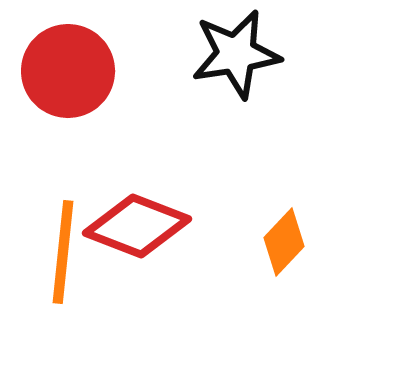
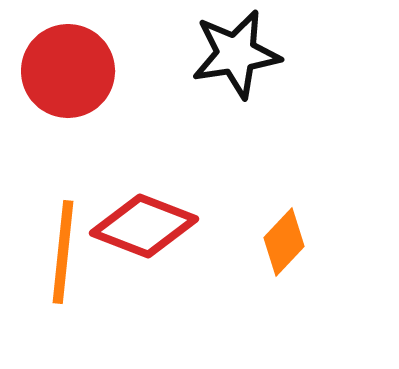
red diamond: moved 7 px right
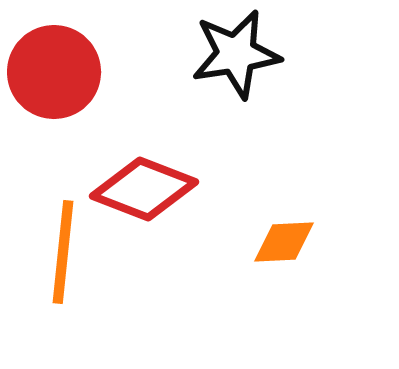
red circle: moved 14 px left, 1 px down
red diamond: moved 37 px up
orange diamond: rotated 44 degrees clockwise
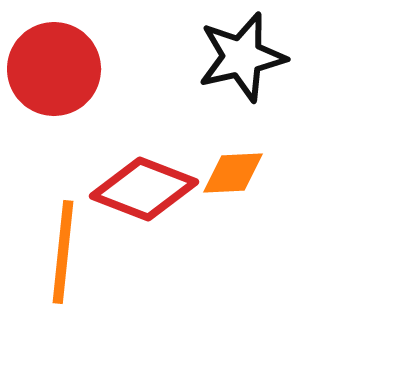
black star: moved 6 px right, 3 px down; rotated 4 degrees counterclockwise
red circle: moved 3 px up
orange diamond: moved 51 px left, 69 px up
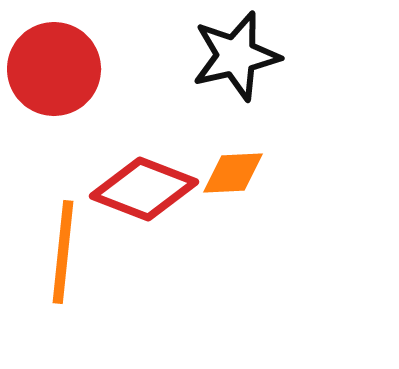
black star: moved 6 px left, 1 px up
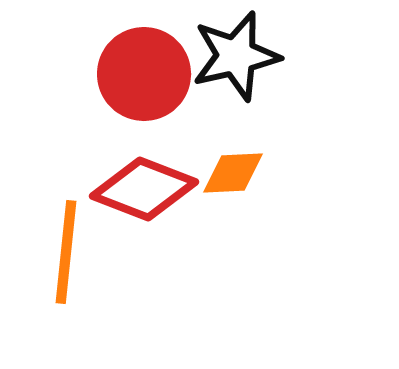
red circle: moved 90 px right, 5 px down
orange line: moved 3 px right
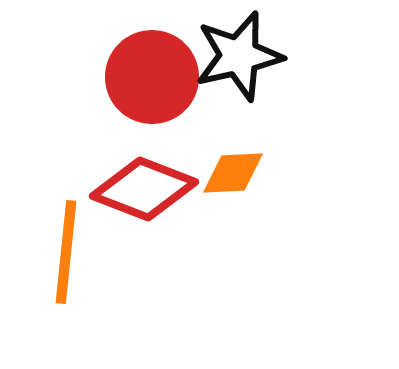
black star: moved 3 px right
red circle: moved 8 px right, 3 px down
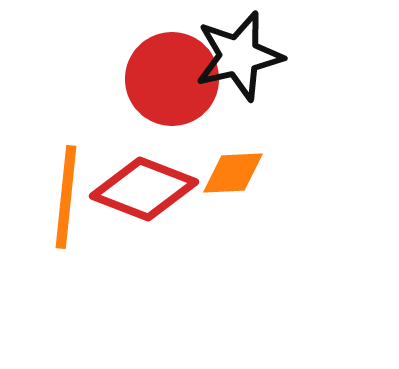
red circle: moved 20 px right, 2 px down
orange line: moved 55 px up
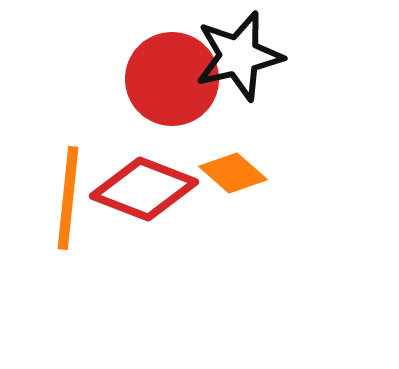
orange diamond: rotated 44 degrees clockwise
orange line: moved 2 px right, 1 px down
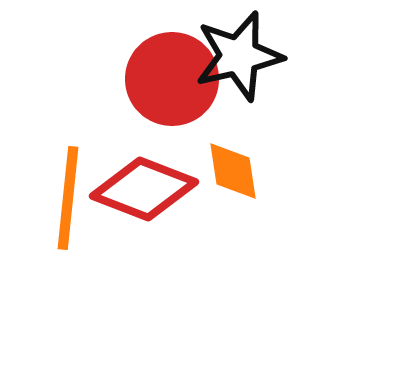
orange diamond: moved 2 px up; rotated 40 degrees clockwise
